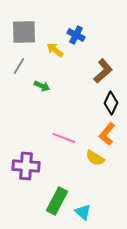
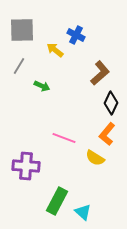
gray square: moved 2 px left, 2 px up
brown L-shape: moved 3 px left, 2 px down
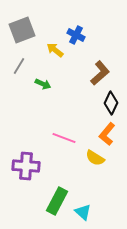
gray square: rotated 20 degrees counterclockwise
green arrow: moved 1 px right, 2 px up
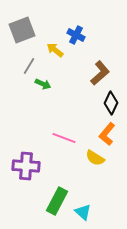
gray line: moved 10 px right
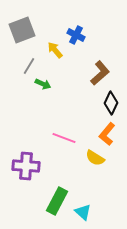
yellow arrow: rotated 12 degrees clockwise
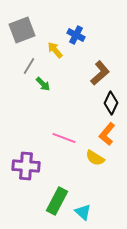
green arrow: rotated 21 degrees clockwise
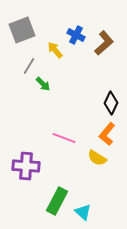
brown L-shape: moved 4 px right, 30 px up
yellow semicircle: moved 2 px right
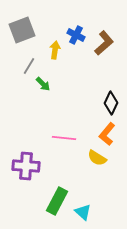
yellow arrow: rotated 48 degrees clockwise
pink line: rotated 15 degrees counterclockwise
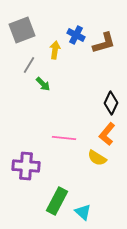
brown L-shape: rotated 25 degrees clockwise
gray line: moved 1 px up
